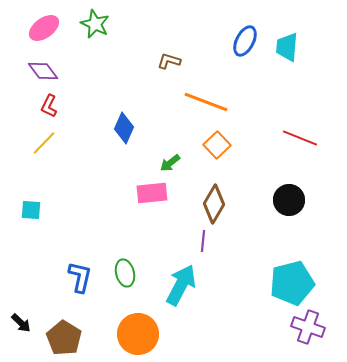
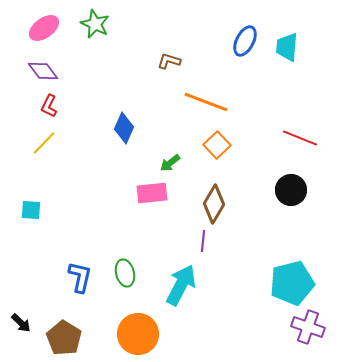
black circle: moved 2 px right, 10 px up
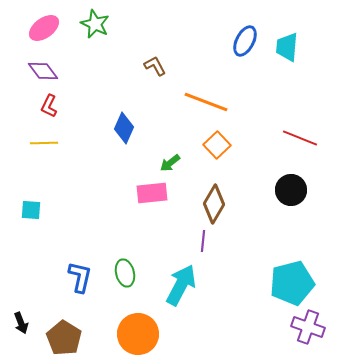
brown L-shape: moved 14 px left, 5 px down; rotated 45 degrees clockwise
yellow line: rotated 44 degrees clockwise
black arrow: rotated 25 degrees clockwise
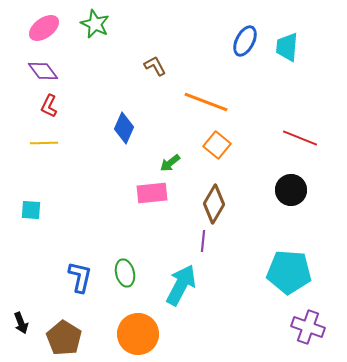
orange square: rotated 8 degrees counterclockwise
cyan pentagon: moved 3 px left, 11 px up; rotated 18 degrees clockwise
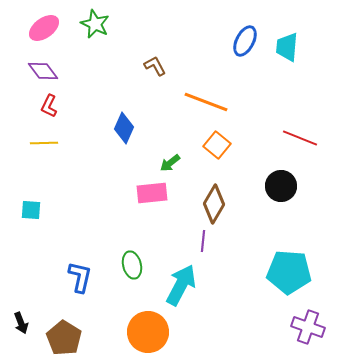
black circle: moved 10 px left, 4 px up
green ellipse: moved 7 px right, 8 px up
orange circle: moved 10 px right, 2 px up
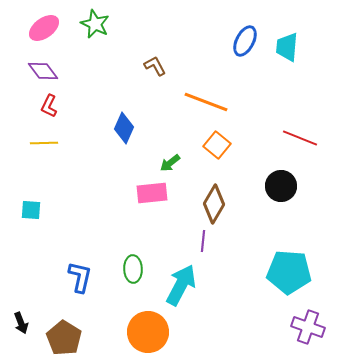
green ellipse: moved 1 px right, 4 px down; rotated 12 degrees clockwise
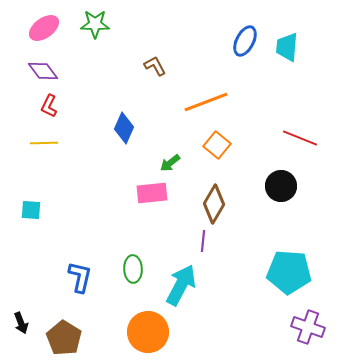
green star: rotated 24 degrees counterclockwise
orange line: rotated 42 degrees counterclockwise
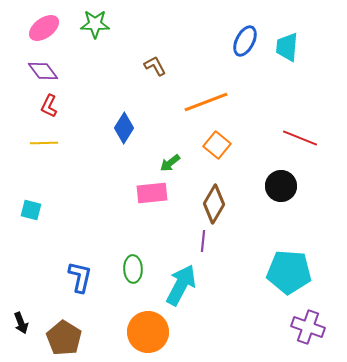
blue diamond: rotated 8 degrees clockwise
cyan square: rotated 10 degrees clockwise
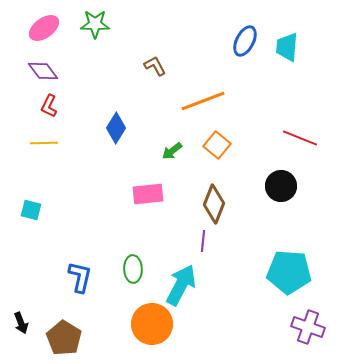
orange line: moved 3 px left, 1 px up
blue diamond: moved 8 px left
green arrow: moved 2 px right, 12 px up
pink rectangle: moved 4 px left, 1 px down
brown diamond: rotated 9 degrees counterclockwise
orange circle: moved 4 px right, 8 px up
